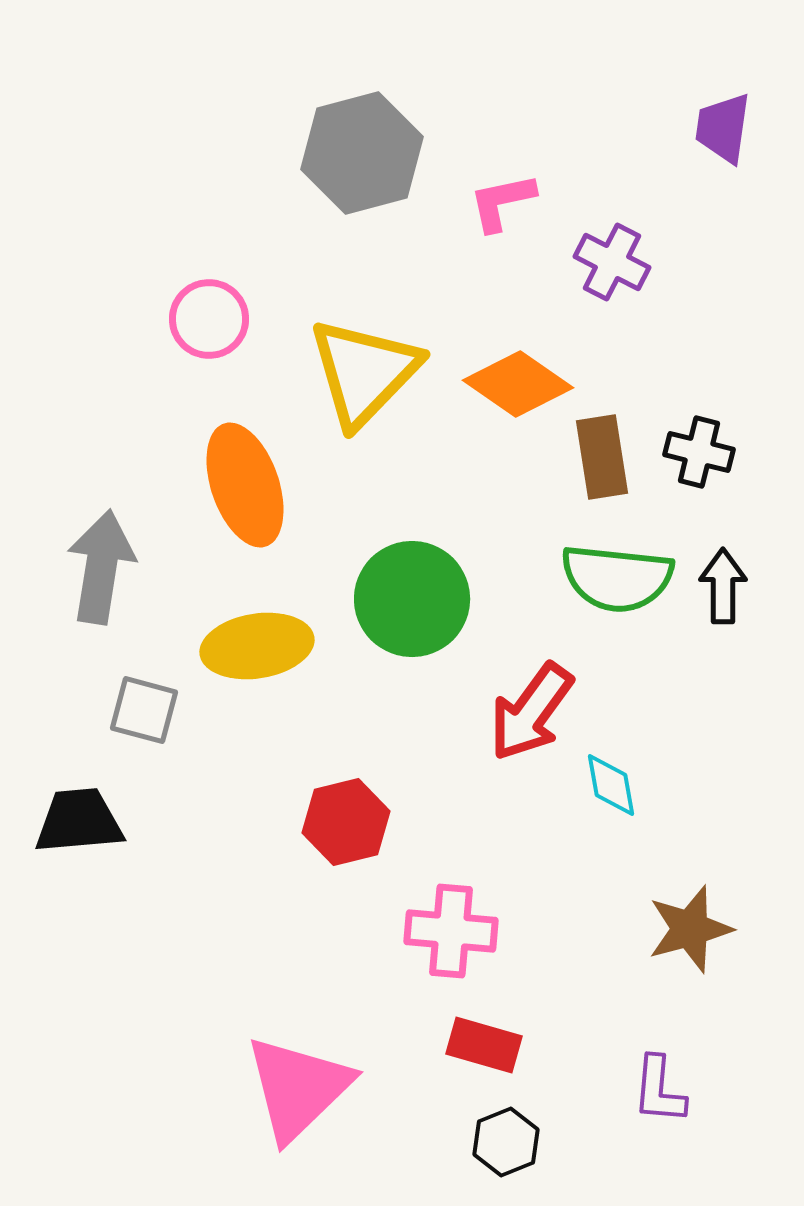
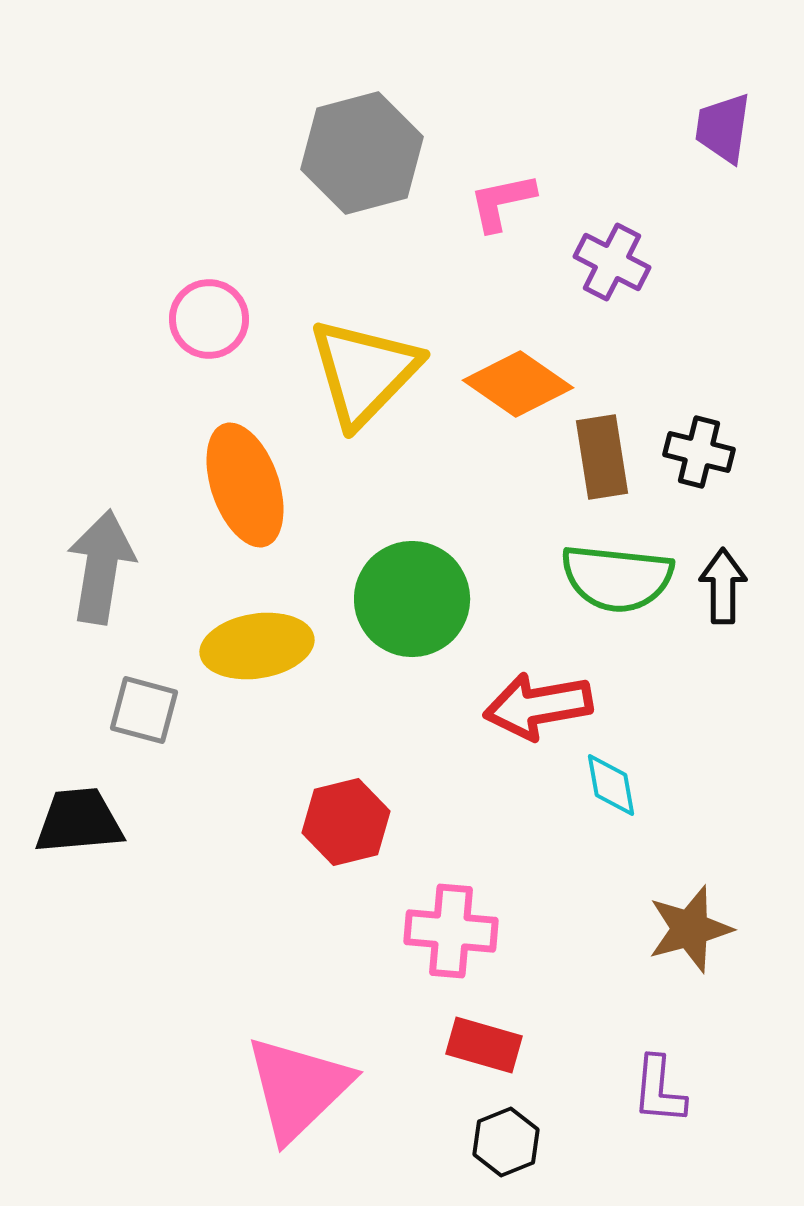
red arrow: moved 7 px right, 6 px up; rotated 44 degrees clockwise
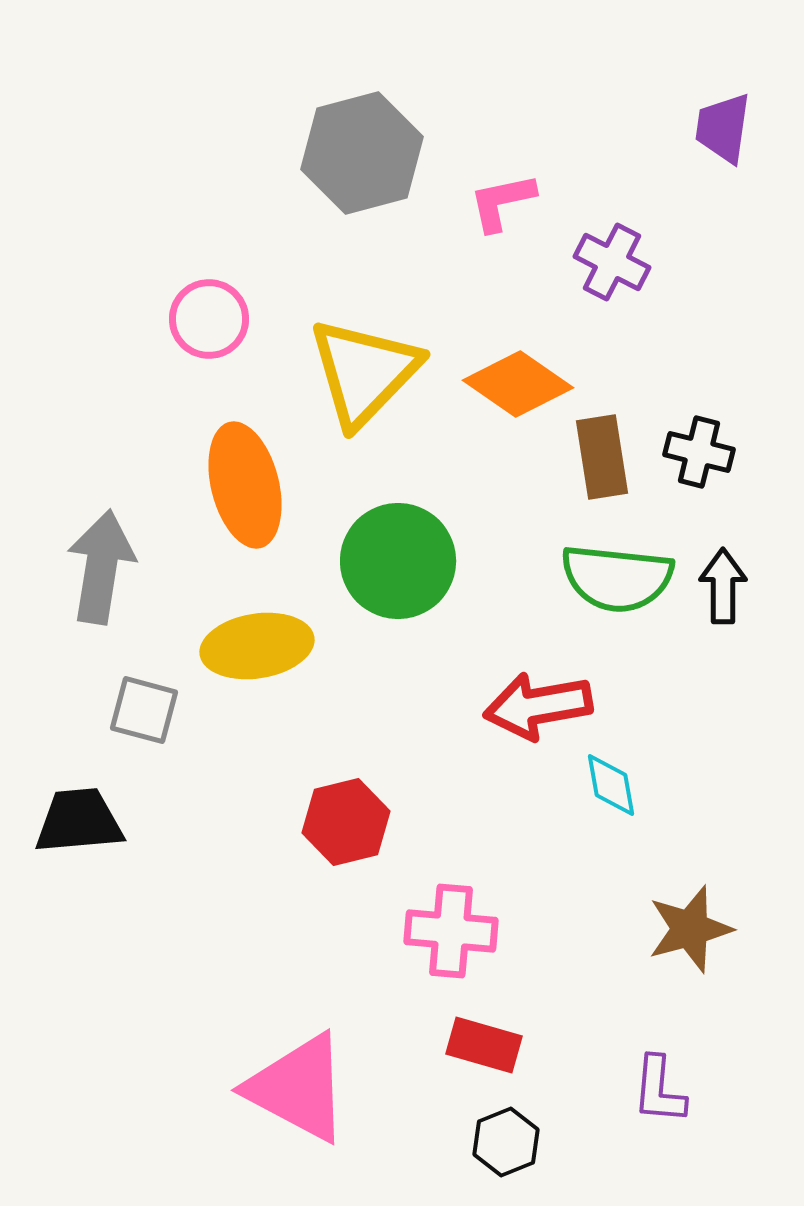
orange ellipse: rotated 5 degrees clockwise
green circle: moved 14 px left, 38 px up
pink triangle: rotated 48 degrees counterclockwise
